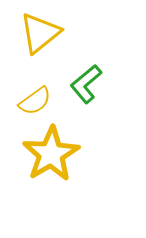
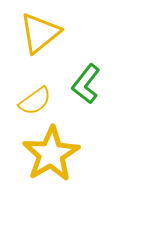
green L-shape: rotated 12 degrees counterclockwise
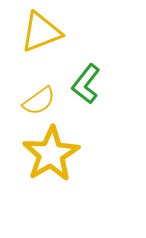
yellow triangle: moved 1 px right, 1 px up; rotated 18 degrees clockwise
yellow semicircle: moved 4 px right
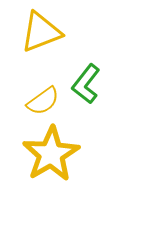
yellow semicircle: moved 4 px right
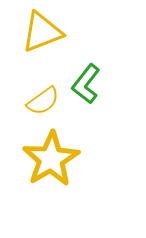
yellow triangle: moved 1 px right
yellow star: moved 5 px down
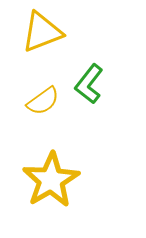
green L-shape: moved 3 px right
yellow star: moved 21 px down
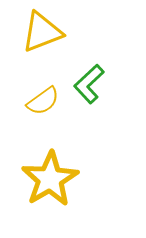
green L-shape: rotated 9 degrees clockwise
yellow star: moved 1 px left, 1 px up
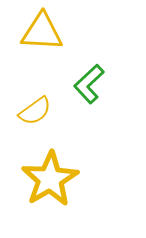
yellow triangle: rotated 24 degrees clockwise
yellow semicircle: moved 8 px left, 10 px down
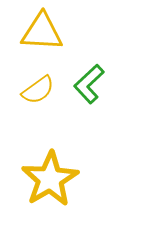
yellow semicircle: moved 3 px right, 21 px up
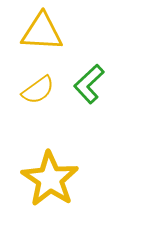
yellow star: rotated 8 degrees counterclockwise
